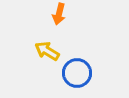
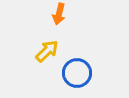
yellow arrow: rotated 105 degrees clockwise
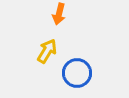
yellow arrow: rotated 15 degrees counterclockwise
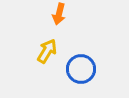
blue circle: moved 4 px right, 4 px up
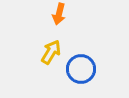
yellow arrow: moved 4 px right, 1 px down
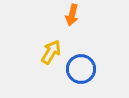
orange arrow: moved 13 px right, 1 px down
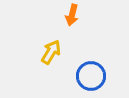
blue circle: moved 10 px right, 7 px down
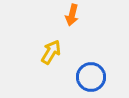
blue circle: moved 1 px down
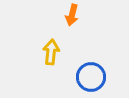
yellow arrow: rotated 25 degrees counterclockwise
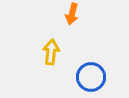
orange arrow: moved 1 px up
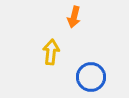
orange arrow: moved 2 px right, 3 px down
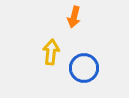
blue circle: moved 7 px left, 9 px up
